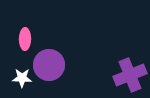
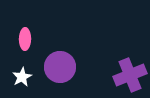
purple circle: moved 11 px right, 2 px down
white star: moved 1 px up; rotated 30 degrees counterclockwise
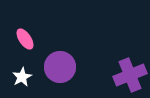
pink ellipse: rotated 35 degrees counterclockwise
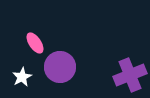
pink ellipse: moved 10 px right, 4 px down
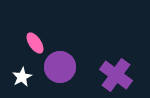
purple cross: moved 14 px left; rotated 32 degrees counterclockwise
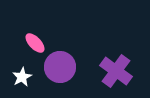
pink ellipse: rotated 10 degrees counterclockwise
purple cross: moved 4 px up
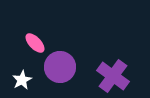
purple cross: moved 3 px left, 5 px down
white star: moved 3 px down
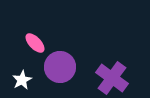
purple cross: moved 1 px left, 2 px down
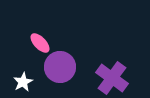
pink ellipse: moved 5 px right
white star: moved 1 px right, 2 px down
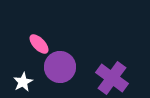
pink ellipse: moved 1 px left, 1 px down
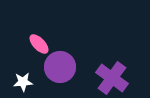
white star: rotated 24 degrees clockwise
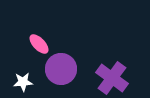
purple circle: moved 1 px right, 2 px down
